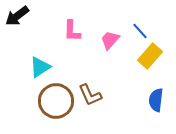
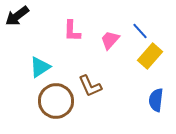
brown L-shape: moved 9 px up
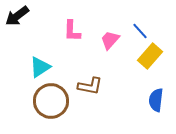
brown L-shape: rotated 55 degrees counterclockwise
brown circle: moved 5 px left
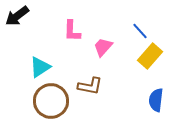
pink trapezoid: moved 7 px left, 7 px down
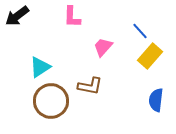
pink L-shape: moved 14 px up
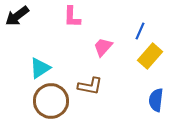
blue line: rotated 66 degrees clockwise
cyan triangle: moved 1 px down
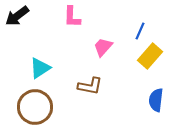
brown circle: moved 16 px left, 6 px down
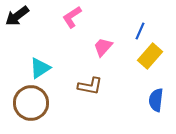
pink L-shape: rotated 55 degrees clockwise
brown circle: moved 4 px left, 4 px up
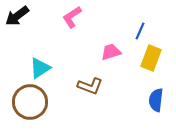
pink trapezoid: moved 8 px right, 5 px down; rotated 30 degrees clockwise
yellow rectangle: moved 1 px right, 2 px down; rotated 20 degrees counterclockwise
brown L-shape: rotated 10 degrees clockwise
brown circle: moved 1 px left, 1 px up
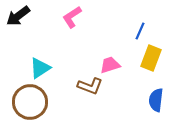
black arrow: moved 1 px right
pink trapezoid: moved 1 px left, 13 px down
